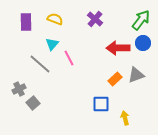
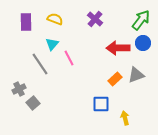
gray line: rotated 15 degrees clockwise
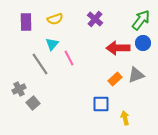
yellow semicircle: rotated 140 degrees clockwise
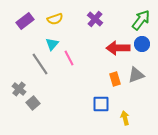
purple rectangle: moved 1 px left, 1 px up; rotated 54 degrees clockwise
blue circle: moved 1 px left, 1 px down
orange rectangle: rotated 64 degrees counterclockwise
gray cross: rotated 24 degrees counterclockwise
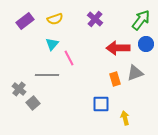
blue circle: moved 4 px right
gray line: moved 7 px right, 11 px down; rotated 55 degrees counterclockwise
gray triangle: moved 1 px left, 2 px up
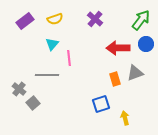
pink line: rotated 21 degrees clockwise
blue square: rotated 18 degrees counterclockwise
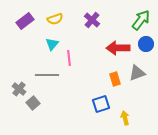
purple cross: moved 3 px left, 1 px down
gray triangle: moved 2 px right
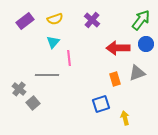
cyan triangle: moved 1 px right, 2 px up
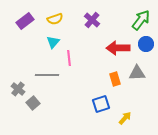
gray triangle: rotated 18 degrees clockwise
gray cross: moved 1 px left
yellow arrow: rotated 56 degrees clockwise
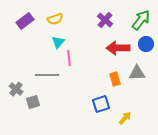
purple cross: moved 13 px right
cyan triangle: moved 5 px right
gray cross: moved 2 px left
gray square: moved 1 px up; rotated 24 degrees clockwise
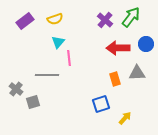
green arrow: moved 10 px left, 3 px up
